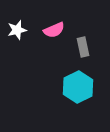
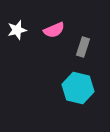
gray rectangle: rotated 30 degrees clockwise
cyan hexagon: moved 1 px down; rotated 20 degrees counterclockwise
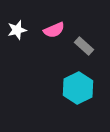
gray rectangle: moved 1 px right, 1 px up; rotated 66 degrees counterclockwise
cyan hexagon: rotated 20 degrees clockwise
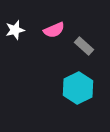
white star: moved 2 px left
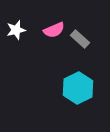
white star: moved 1 px right
gray rectangle: moved 4 px left, 7 px up
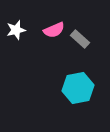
cyan hexagon: rotated 16 degrees clockwise
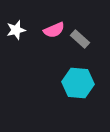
cyan hexagon: moved 5 px up; rotated 16 degrees clockwise
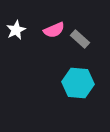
white star: rotated 12 degrees counterclockwise
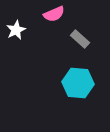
pink semicircle: moved 16 px up
